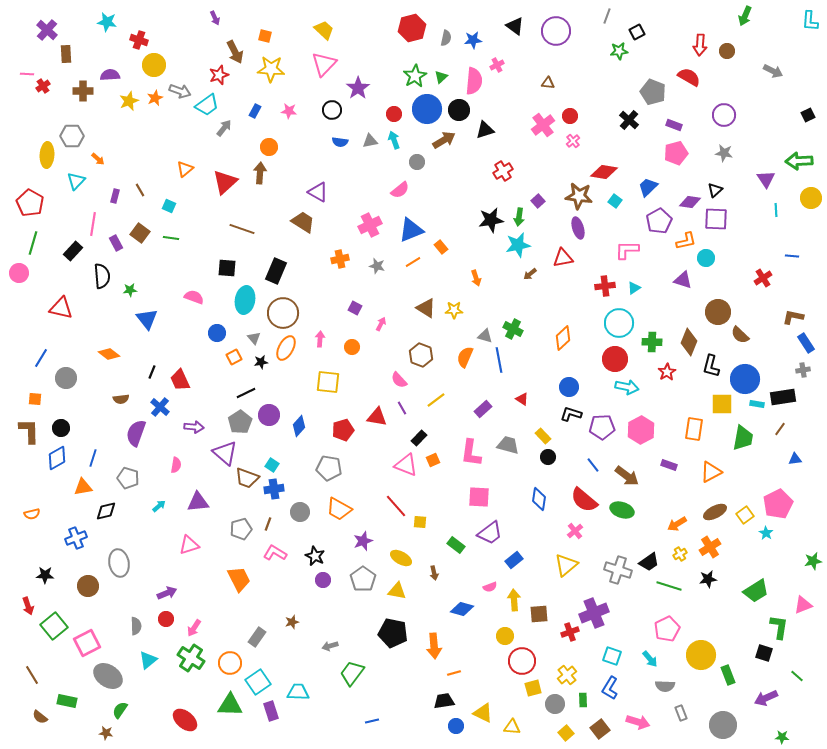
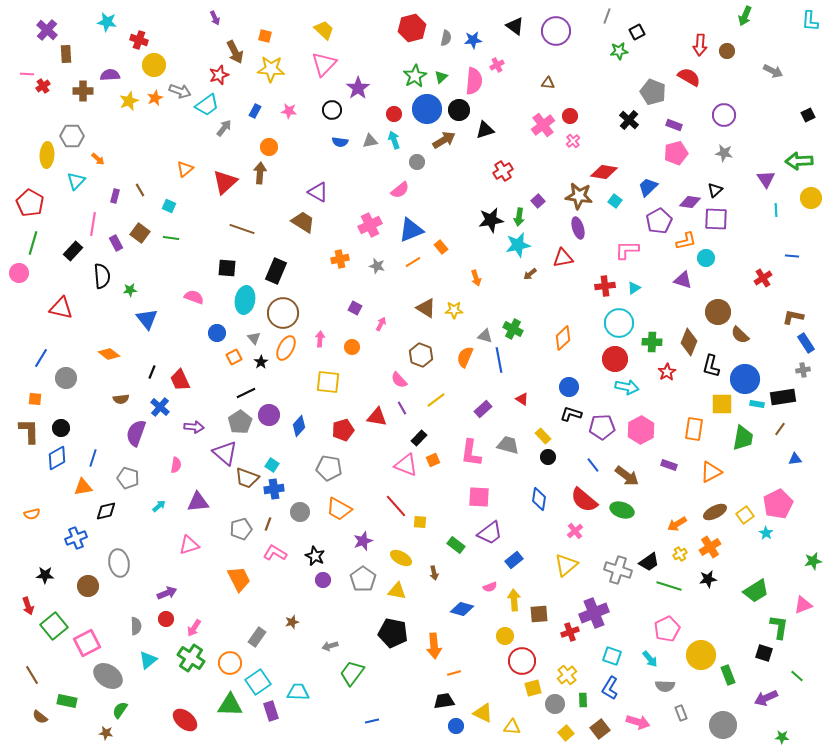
black star at (261, 362): rotated 24 degrees counterclockwise
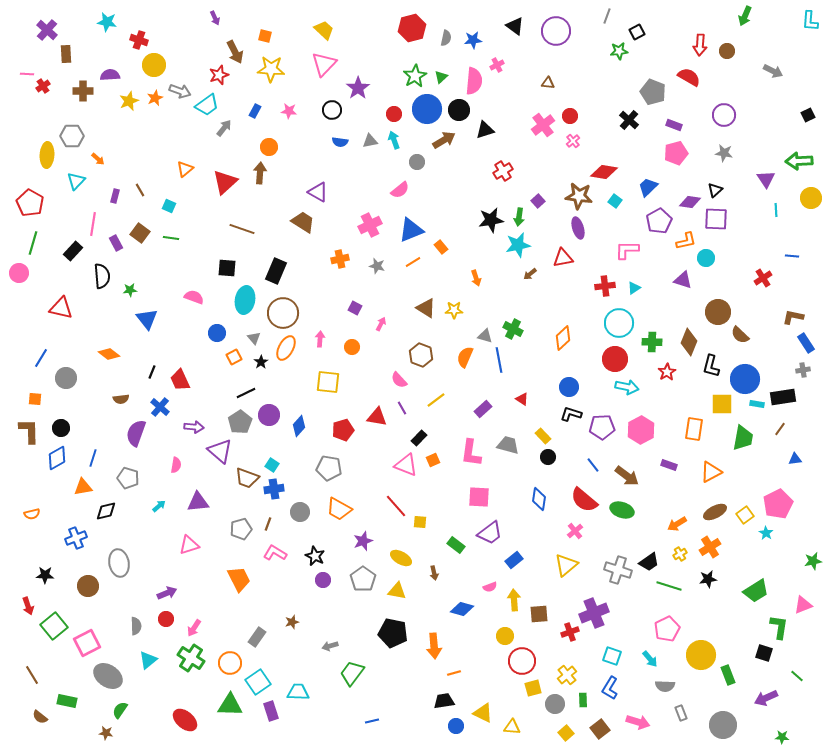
purple triangle at (225, 453): moved 5 px left, 2 px up
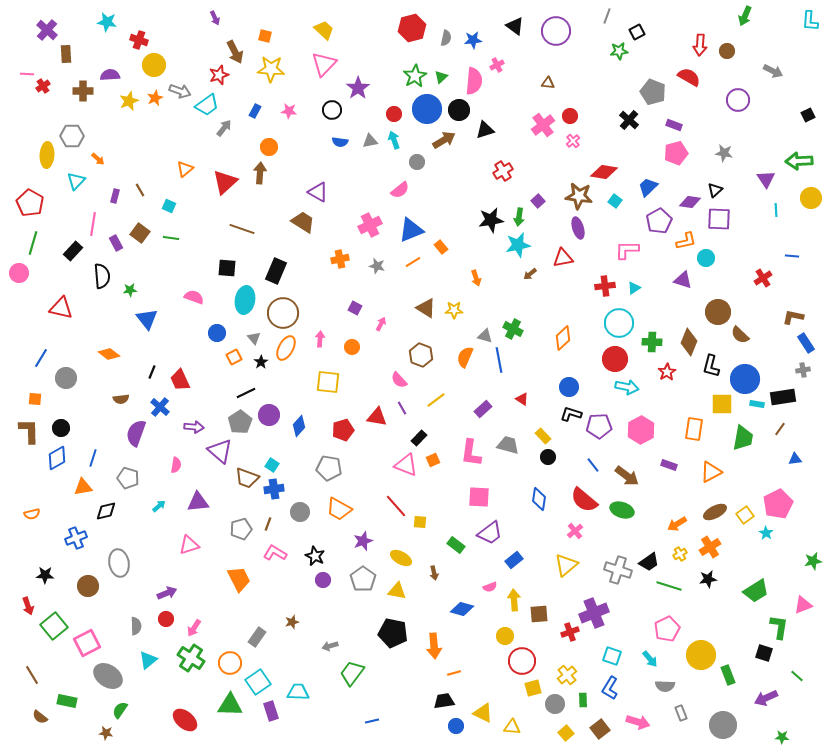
purple circle at (724, 115): moved 14 px right, 15 px up
purple square at (716, 219): moved 3 px right
purple pentagon at (602, 427): moved 3 px left, 1 px up
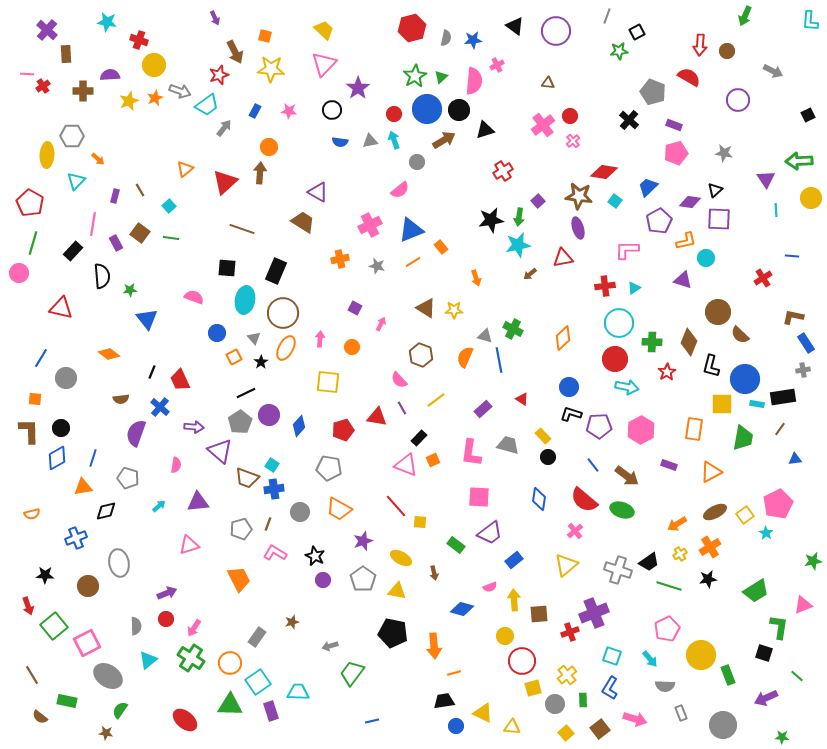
cyan square at (169, 206): rotated 24 degrees clockwise
pink arrow at (638, 722): moved 3 px left, 3 px up
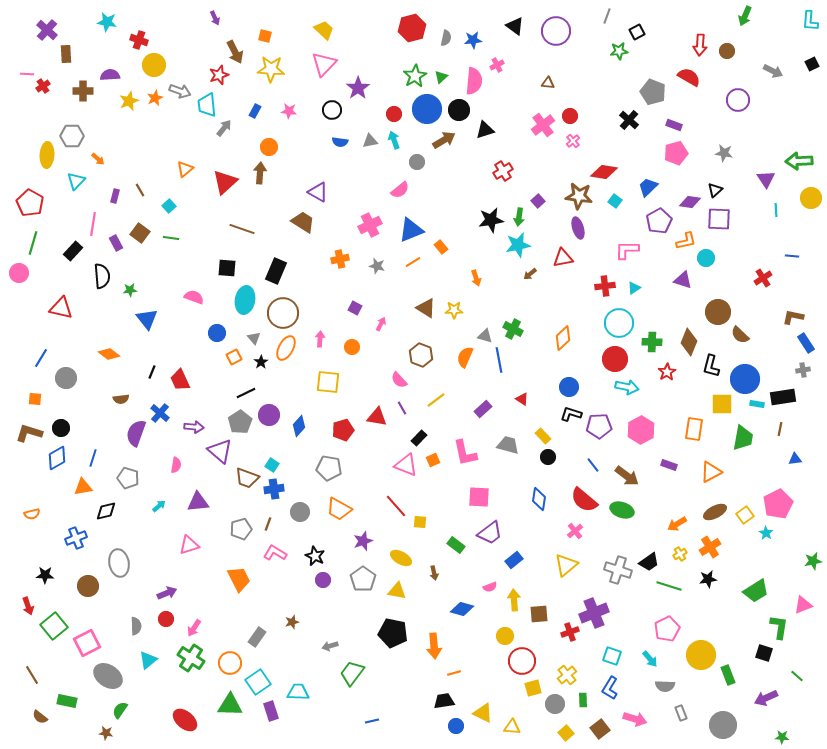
cyan trapezoid at (207, 105): rotated 120 degrees clockwise
black square at (808, 115): moved 4 px right, 51 px up
blue cross at (160, 407): moved 6 px down
brown line at (780, 429): rotated 24 degrees counterclockwise
brown L-shape at (29, 431): moved 2 px down; rotated 72 degrees counterclockwise
pink L-shape at (471, 453): moved 6 px left; rotated 20 degrees counterclockwise
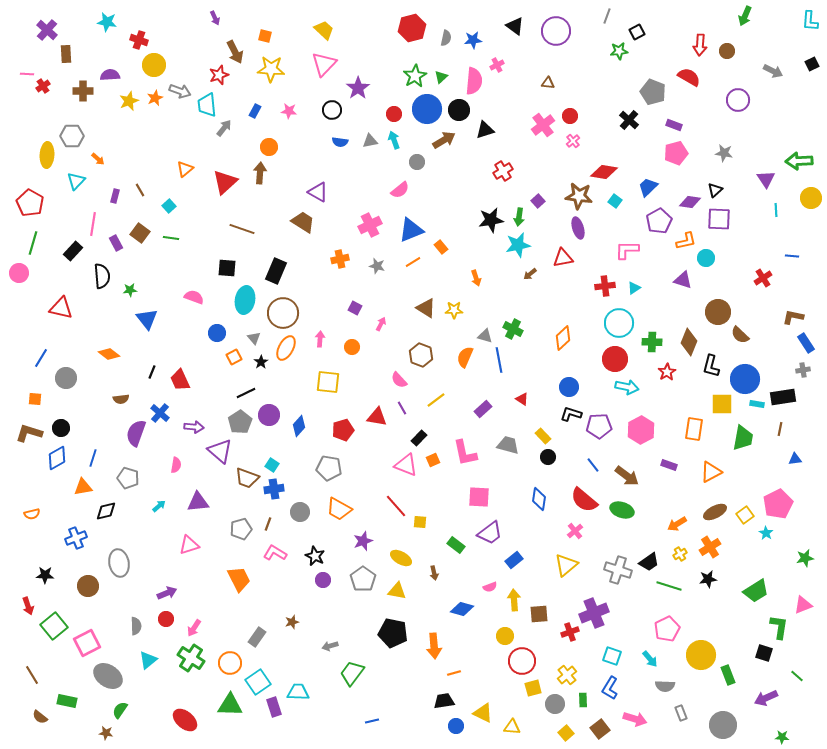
green star at (813, 561): moved 8 px left, 3 px up
purple rectangle at (271, 711): moved 3 px right, 4 px up
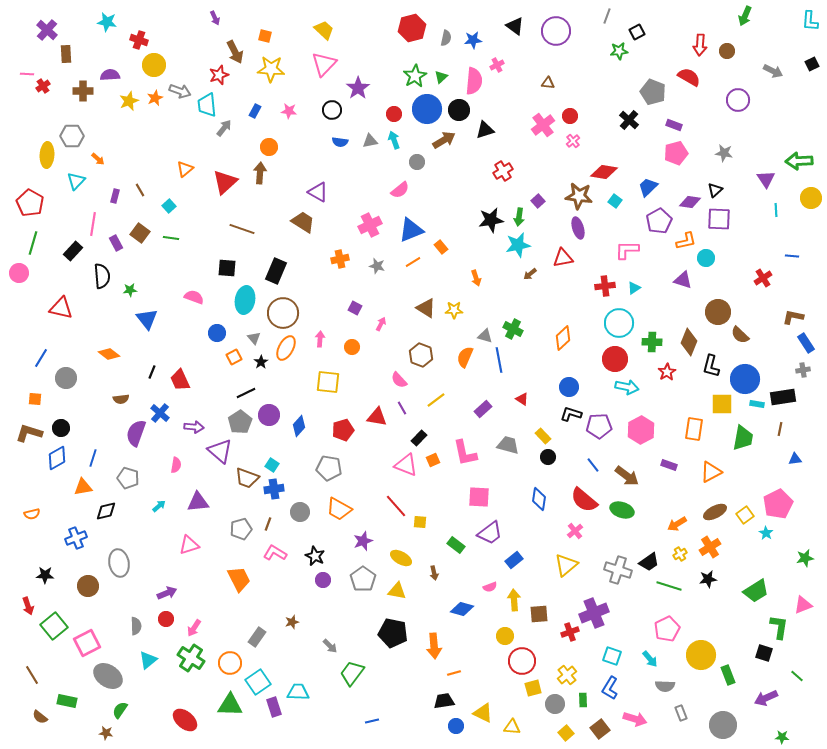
gray arrow at (330, 646): rotated 119 degrees counterclockwise
